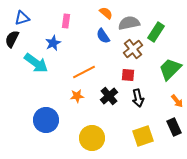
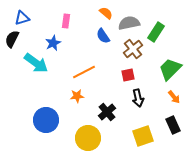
red square: rotated 16 degrees counterclockwise
black cross: moved 2 px left, 16 px down
orange arrow: moved 3 px left, 4 px up
black rectangle: moved 1 px left, 2 px up
yellow circle: moved 4 px left
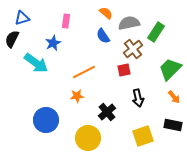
red square: moved 4 px left, 5 px up
black rectangle: rotated 54 degrees counterclockwise
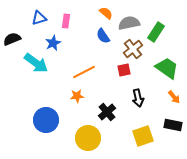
blue triangle: moved 17 px right
black semicircle: rotated 42 degrees clockwise
green trapezoid: moved 3 px left, 1 px up; rotated 80 degrees clockwise
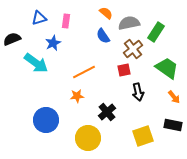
black arrow: moved 6 px up
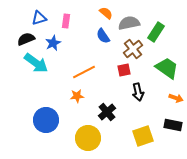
black semicircle: moved 14 px right
orange arrow: moved 2 px right, 1 px down; rotated 32 degrees counterclockwise
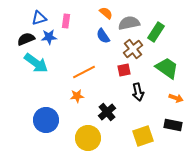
blue star: moved 4 px left, 6 px up; rotated 21 degrees clockwise
